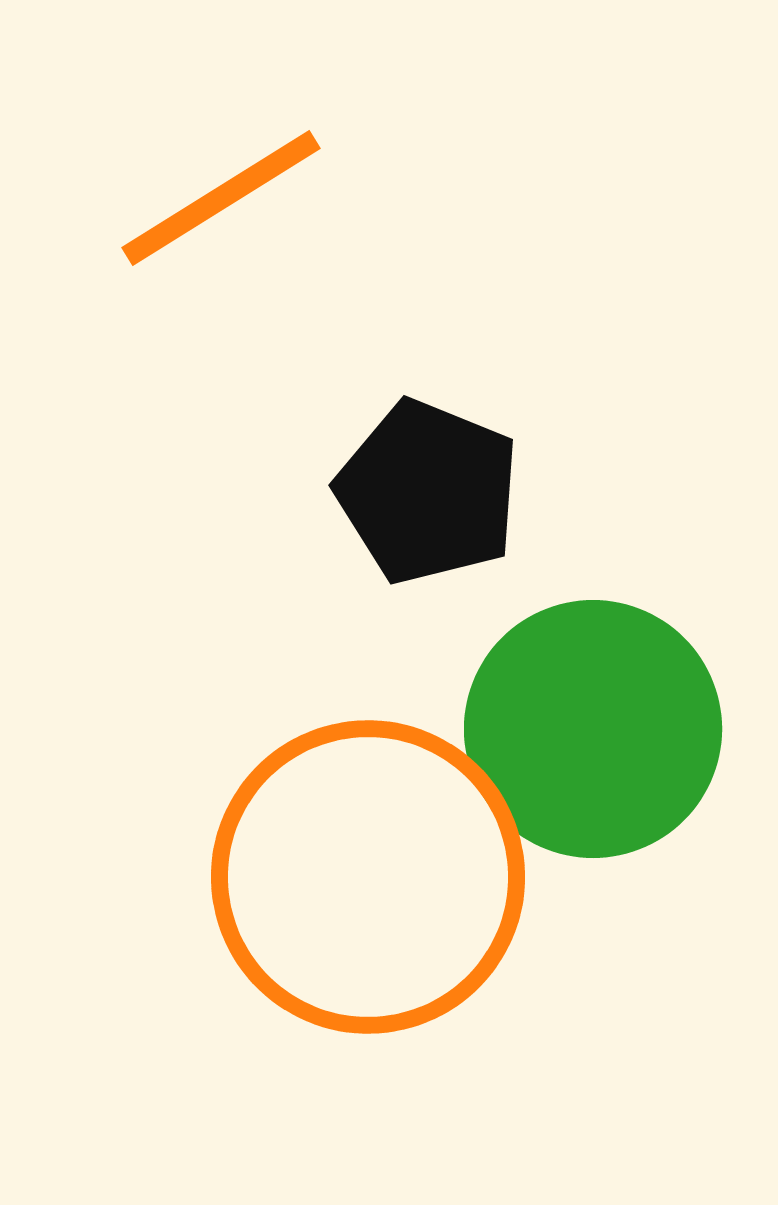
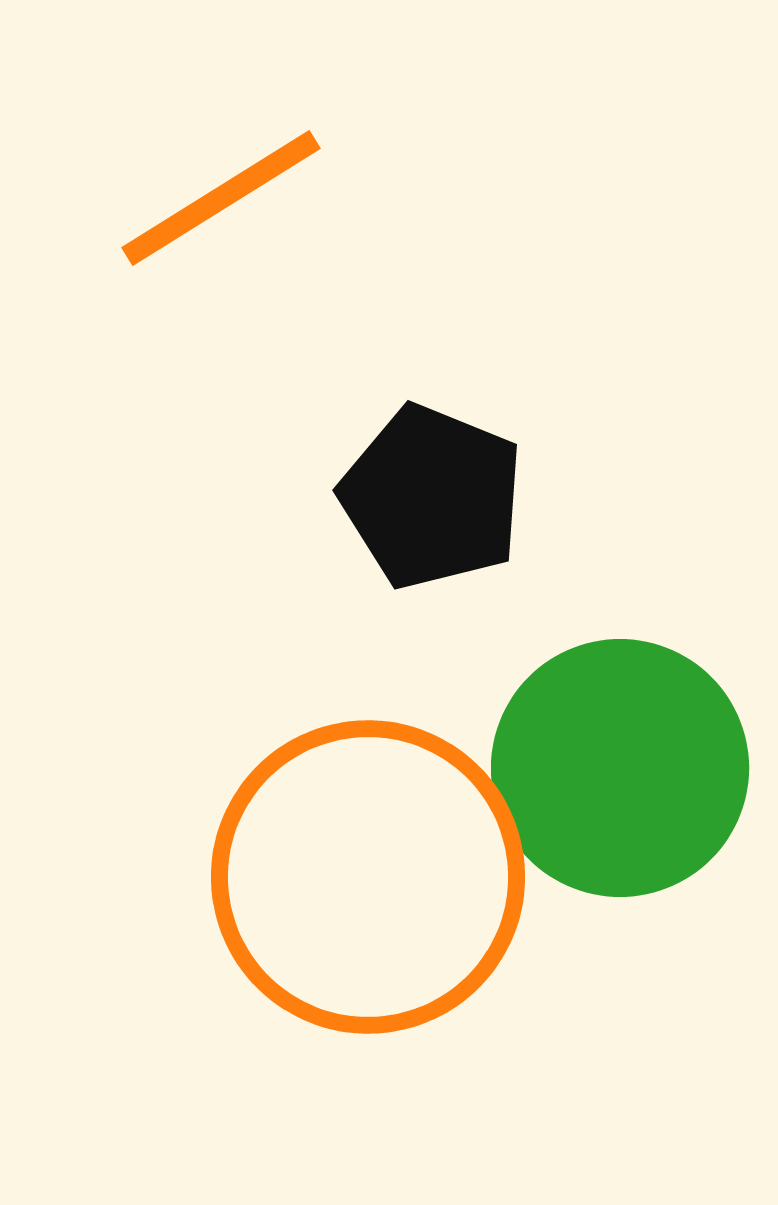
black pentagon: moved 4 px right, 5 px down
green circle: moved 27 px right, 39 px down
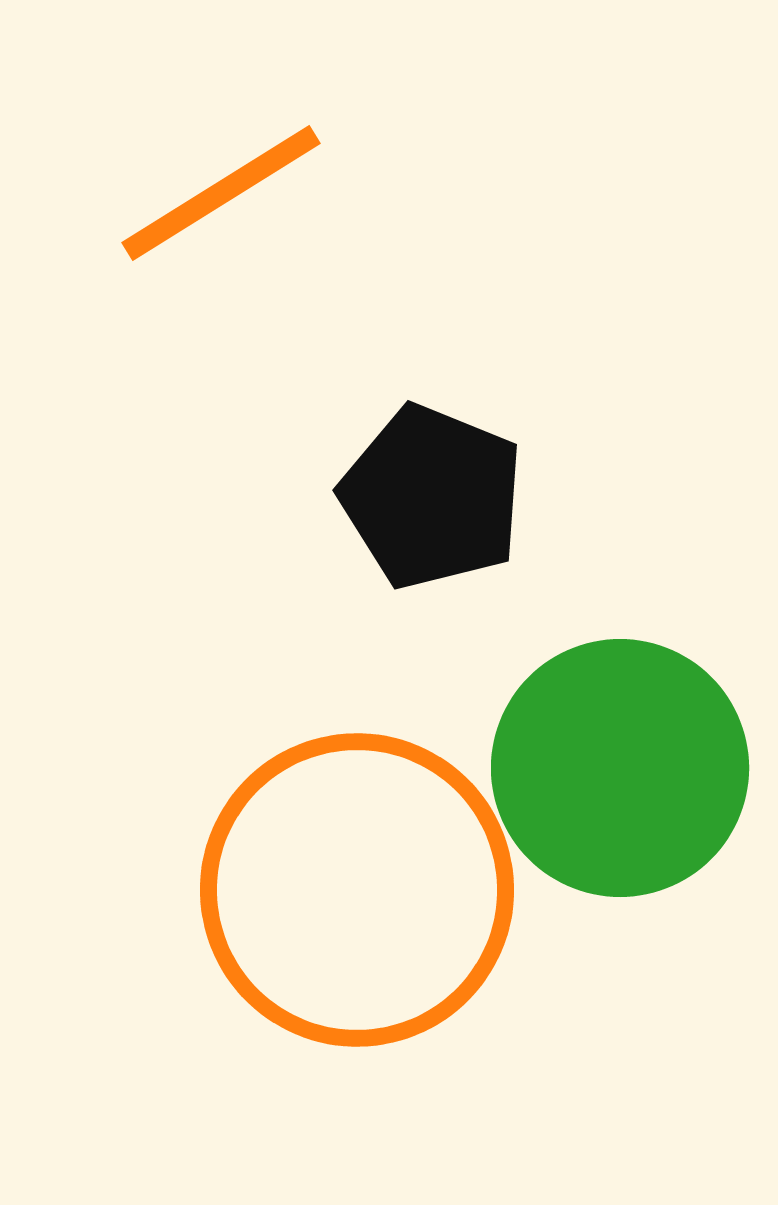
orange line: moved 5 px up
orange circle: moved 11 px left, 13 px down
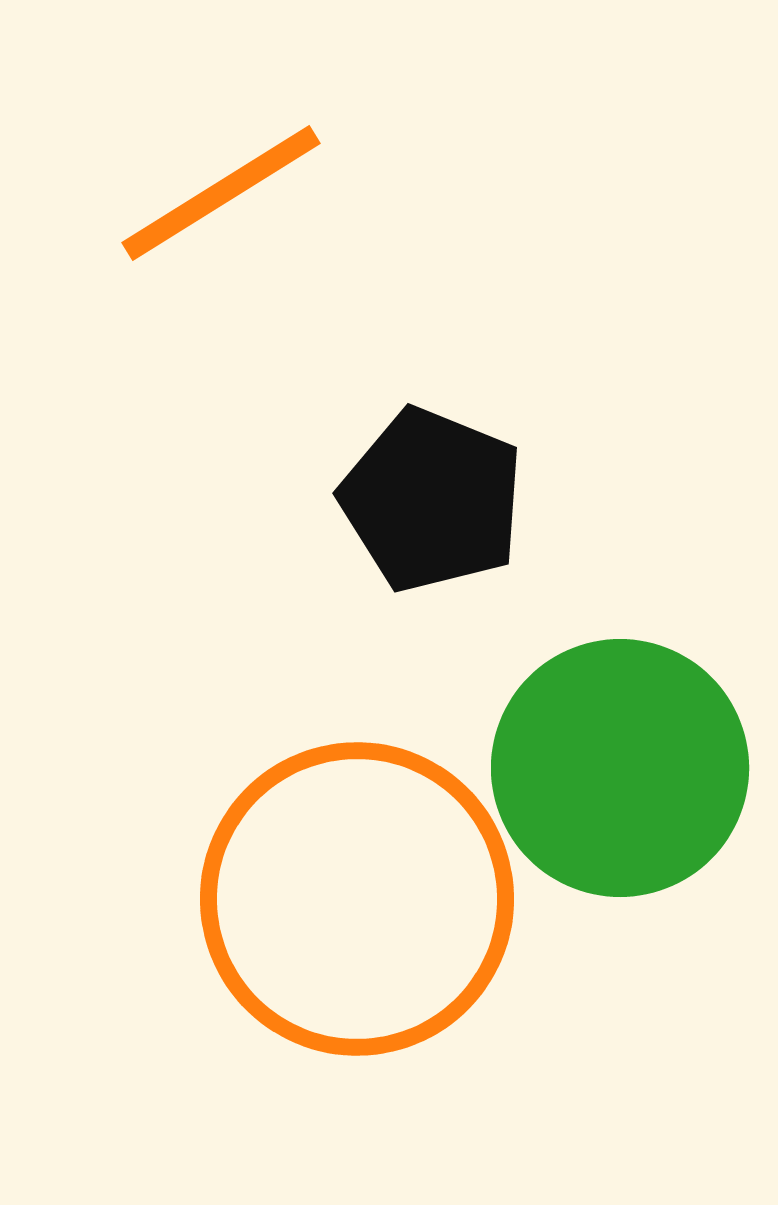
black pentagon: moved 3 px down
orange circle: moved 9 px down
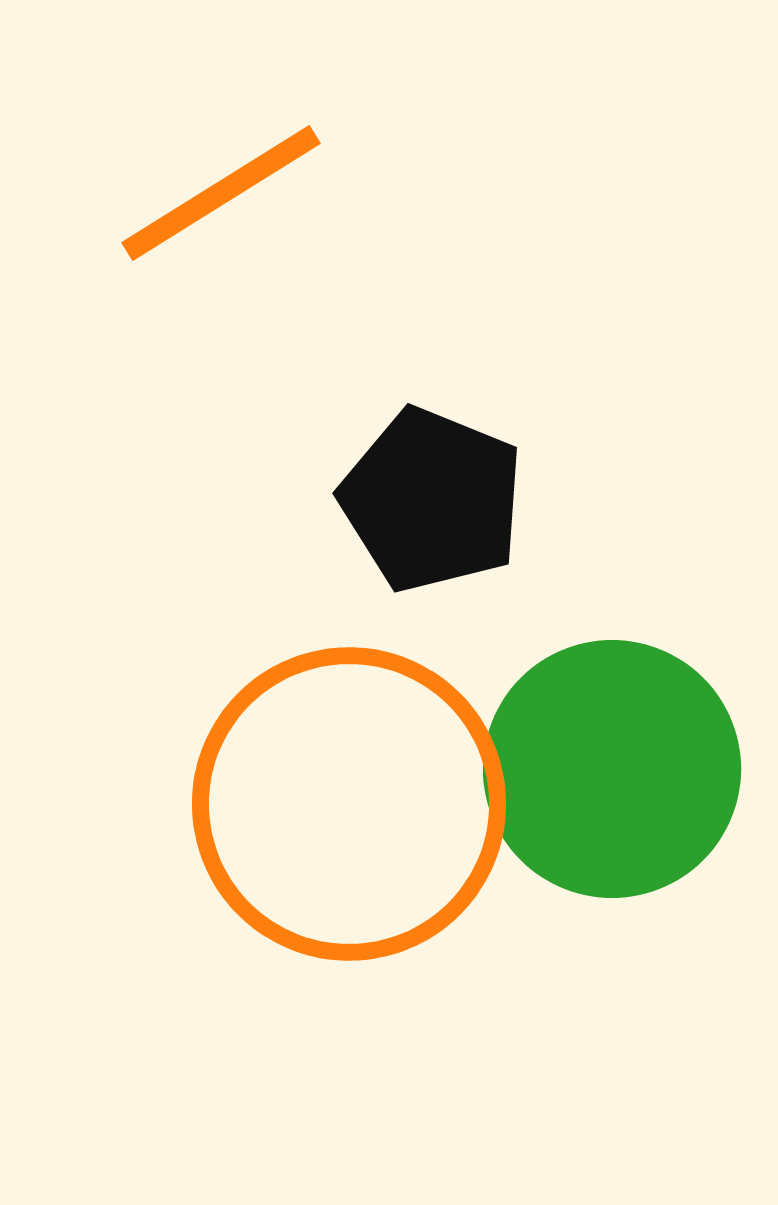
green circle: moved 8 px left, 1 px down
orange circle: moved 8 px left, 95 px up
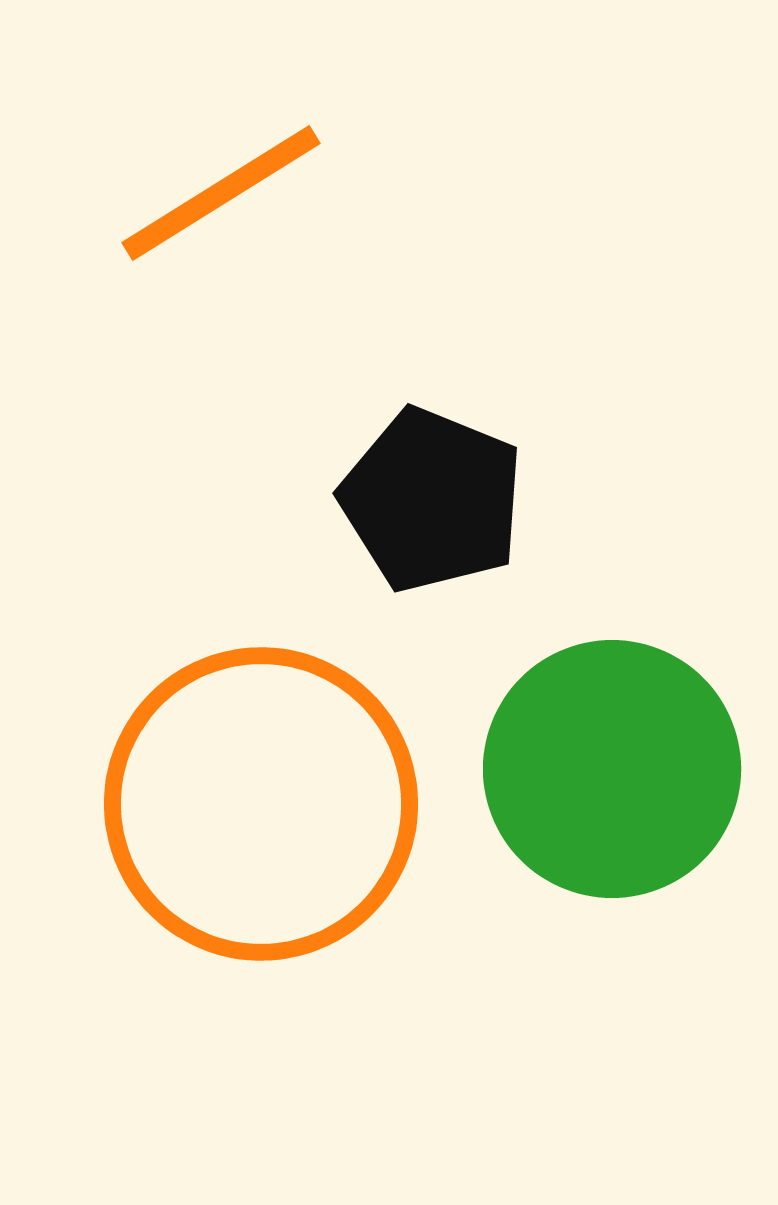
orange circle: moved 88 px left
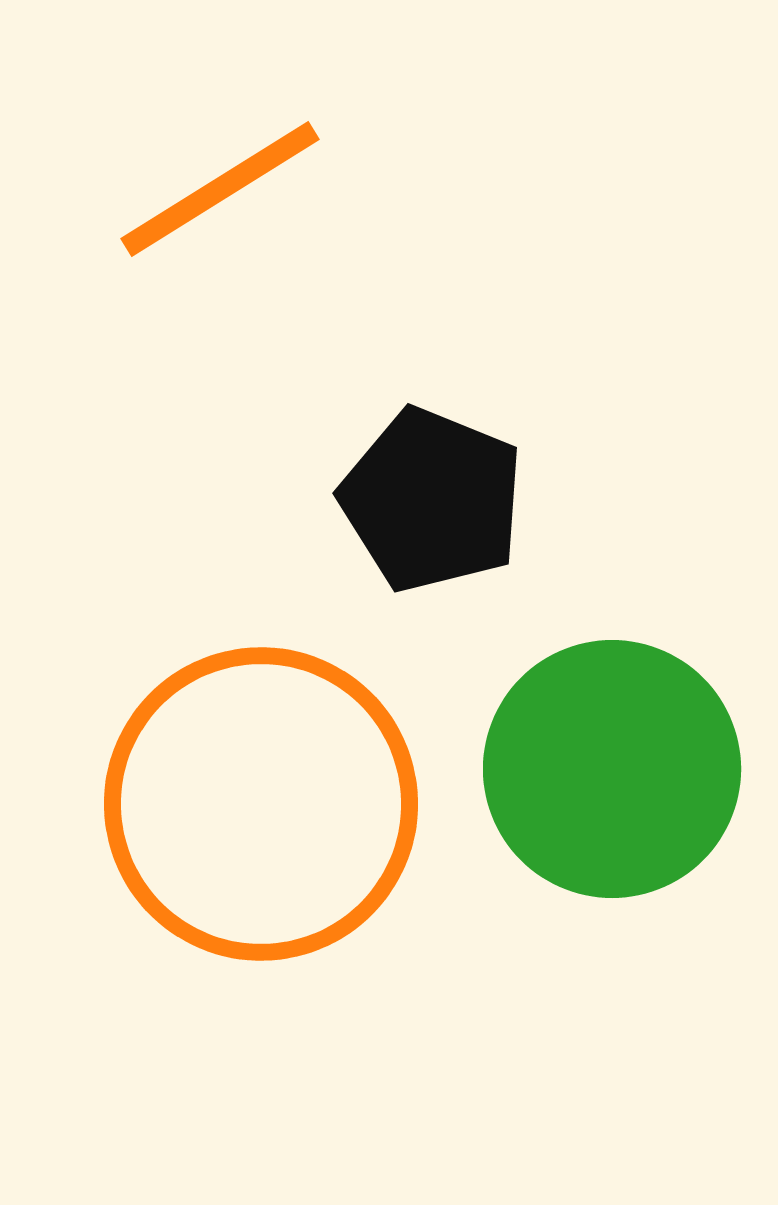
orange line: moved 1 px left, 4 px up
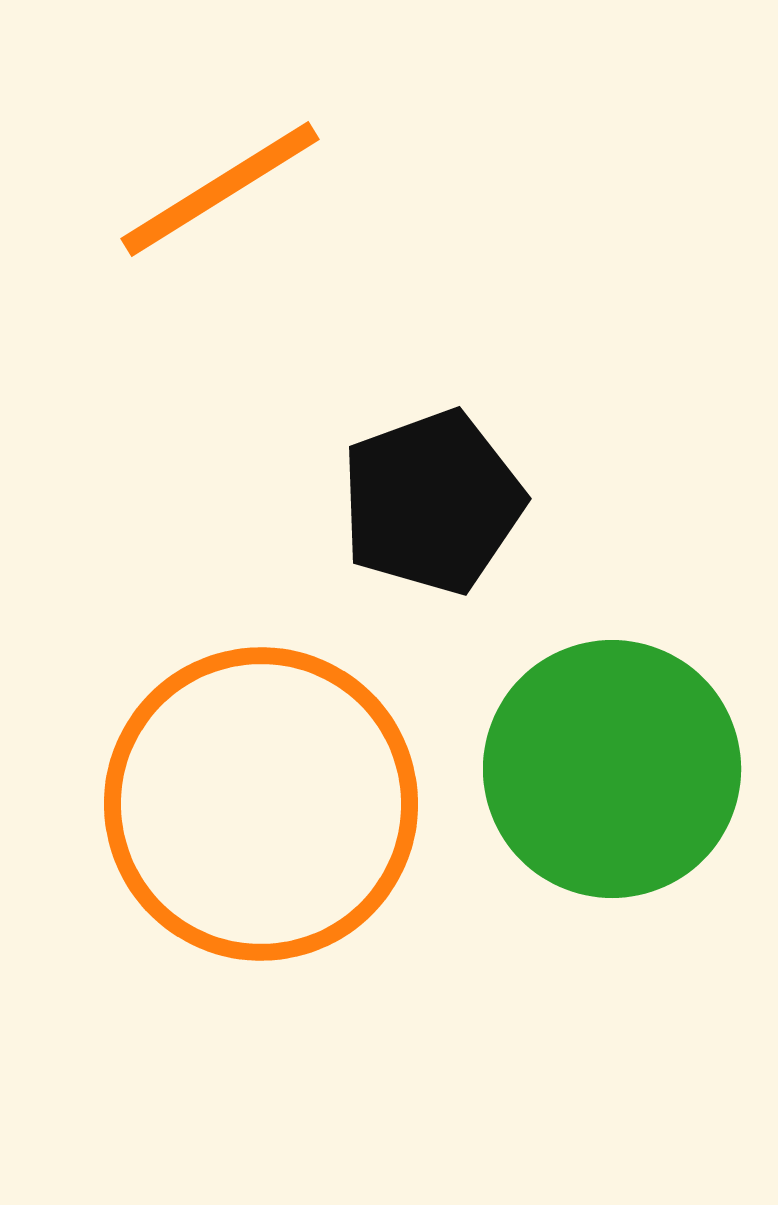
black pentagon: moved 2 px down; rotated 30 degrees clockwise
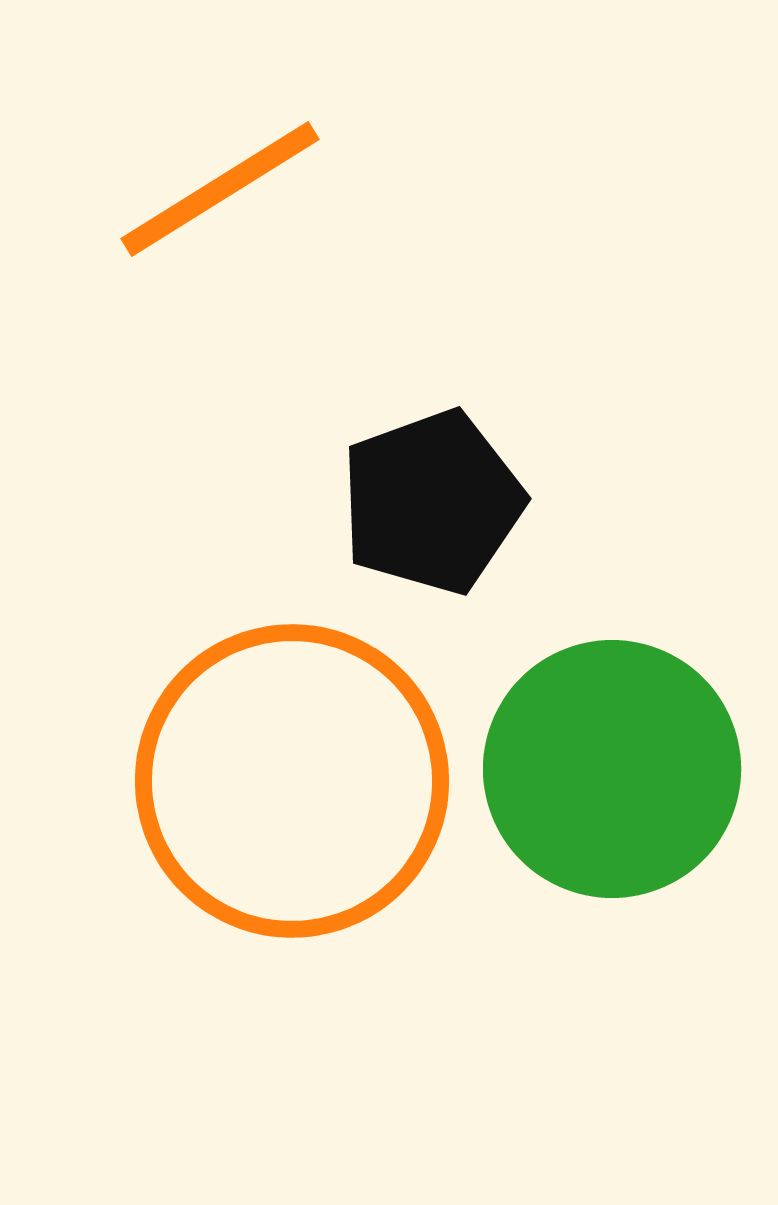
orange circle: moved 31 px right, 23 px up
